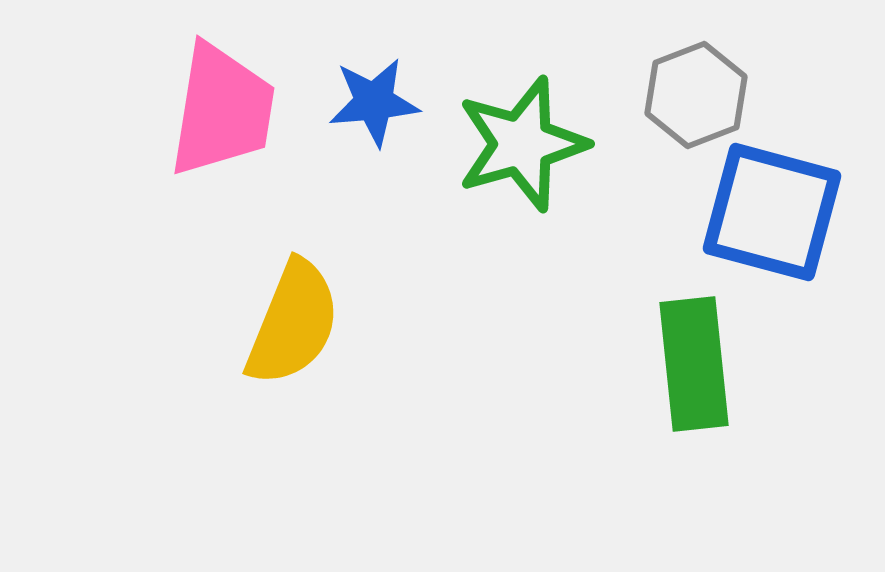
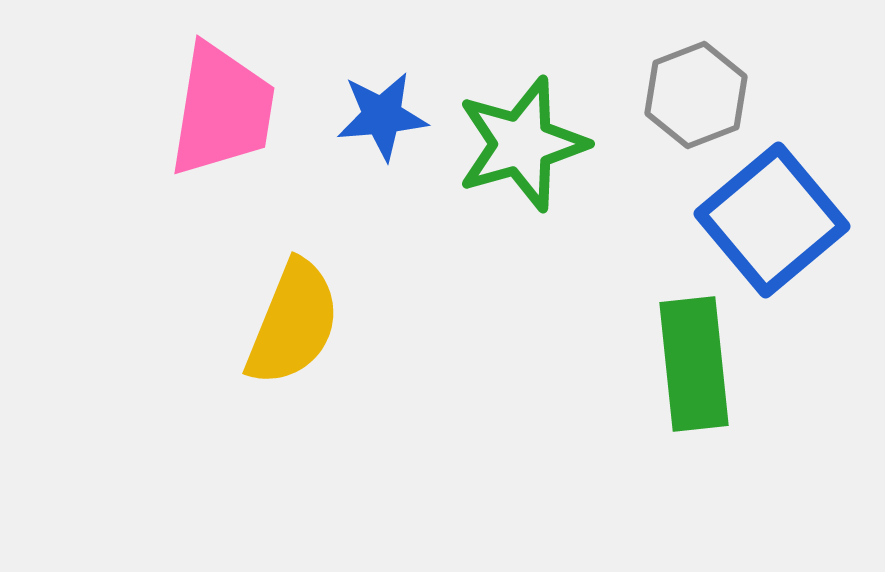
blue star: moved 8 px right, 14 px down
blue square: moved 8 px down; rotated 35 degrees clockwise
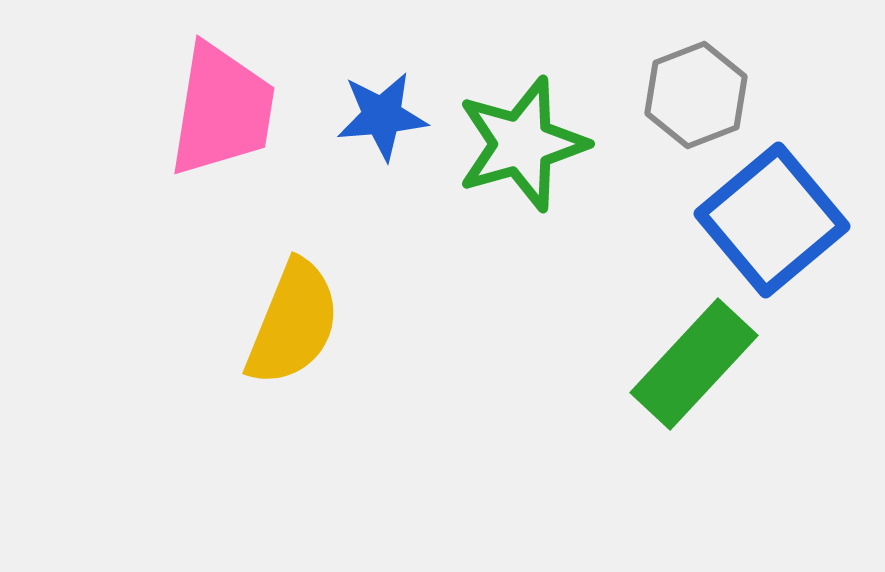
green rectangle: rotated 49 degrees clockwise
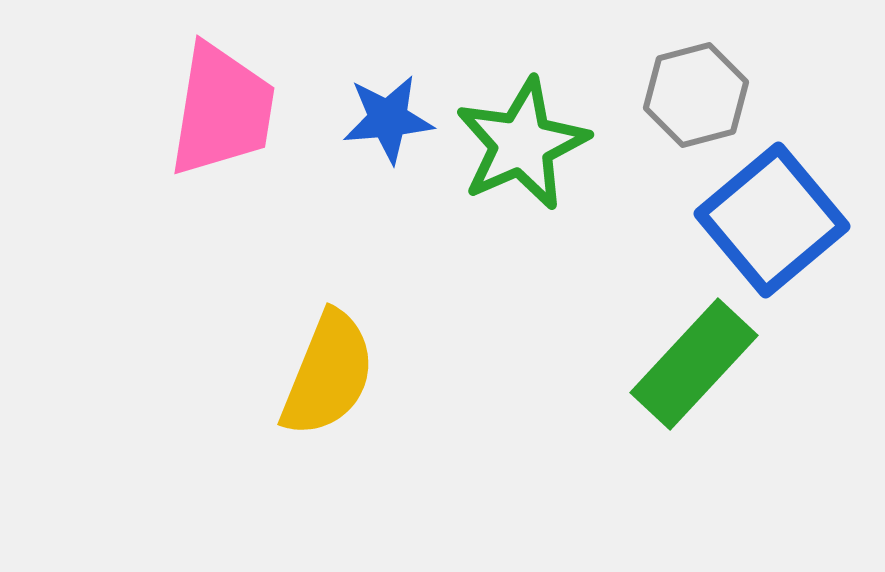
gray hexagon: rotated 6 degrees clockwise
blue star: moved 6 px right, 3 px down
green star: rotated 8 degrees counterclockwise
yellow semicircle: moved 35 px right, 51 px down
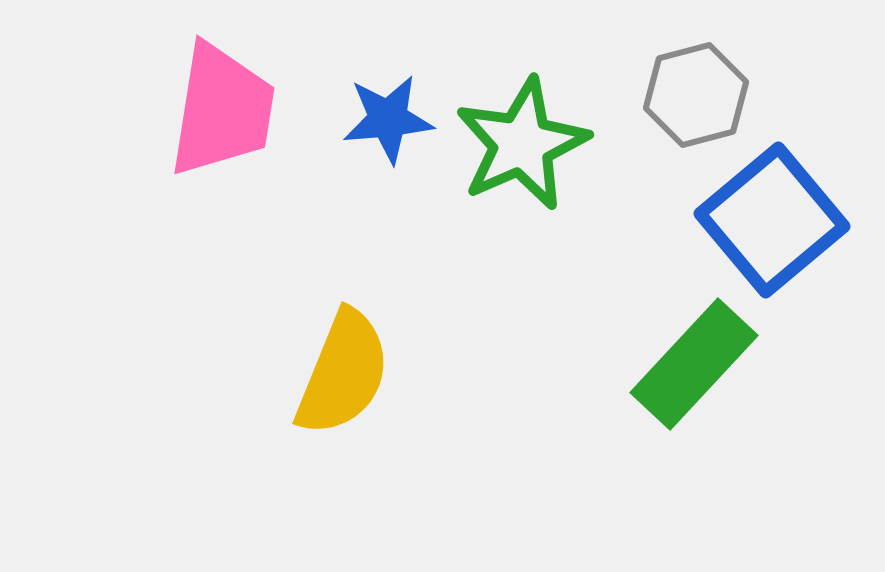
yellow semicircle: moved 15 px right, 1 px up
